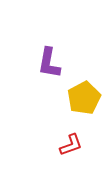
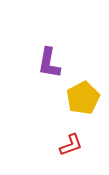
yellow pentagon: moved 1 px left
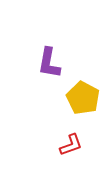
yellow pentagon: rotated 16 degrees counterclockwise
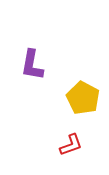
purple L-shape: moved 17 px left, 2 px down
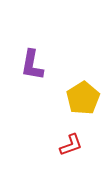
yellow pentagon: rotated 12 degrees clockwise
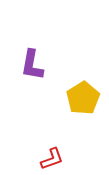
red L-shape: moved 19 px left, 14 px down
